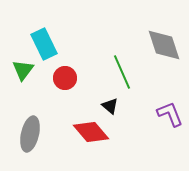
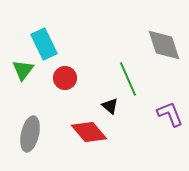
green line: moved 6 px right, 7 px down
red diamond: moved 2 px left
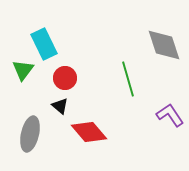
green line: rotated 8 degrees clockwise
black triangle: moved 50 px left
purple L-shape: moved 1 px down; rotated 12 degrees counterclockwise
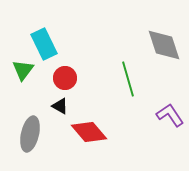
black triangle: rotated 12 degrees counterclockwise
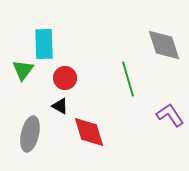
cyan rectangle: rotated 24 degrees clockwise
red diamond: rotated 24 degrees clockwise
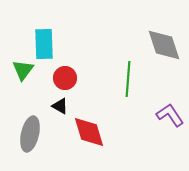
green line: rotated 20 degrees clockwise
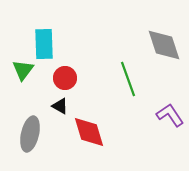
green line: rotated 24 degrees counterclockwise
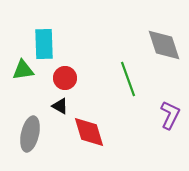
green triangle: rotated 45 degrees clockwise
purple L-shape: rotated 60 degrees clockwise
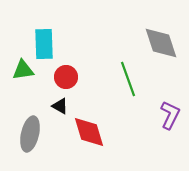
gray diamond: moved 3 px left, 2 px up
red circle: moved 1 px right, 1 px up
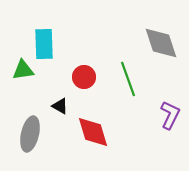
red circle: moved 18 px right
red diamond: moved 4 px right
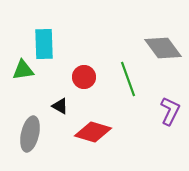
gray diamond: moved 2 px right, 5 px down; rotated 18 degrees counterclockwise
purple L-shape: moved 4 px up
red diamond: rotated 57 degrees counterclockwise
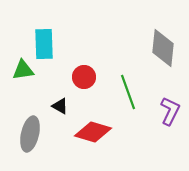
gray diamond: rotated 42 degrees clockwise
green line: moved 13 px down
